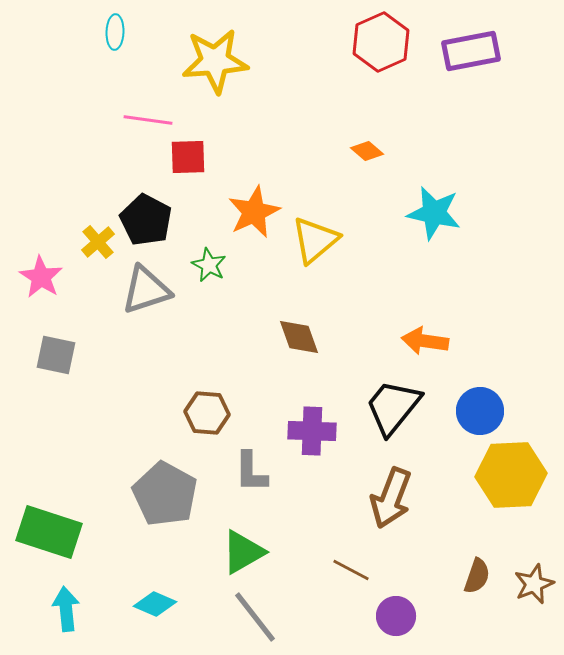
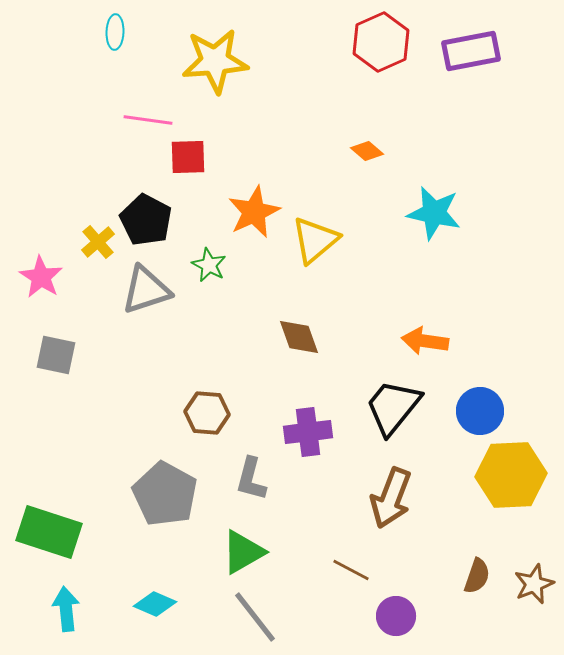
purple cross: moved 4 px left, 1 px down; rotated 9 degrees counterclockwise
gray L-shape: moved 7 px down; rotated 15 degrees clockwise
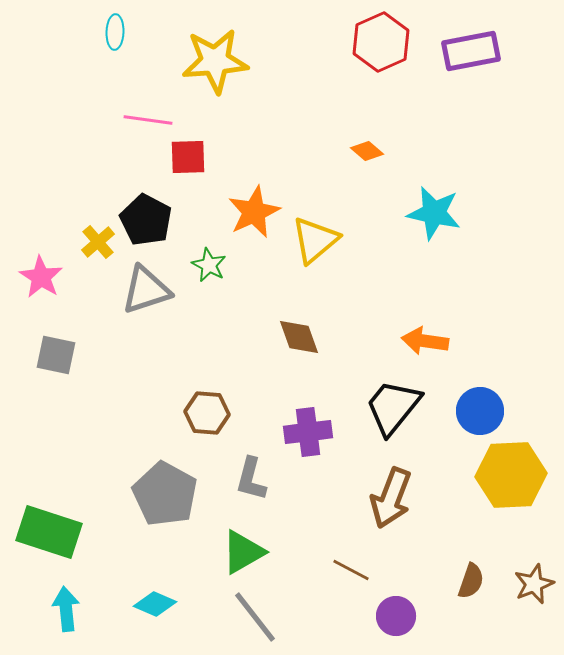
brown semicircle: moved 6 px left, 5 px down
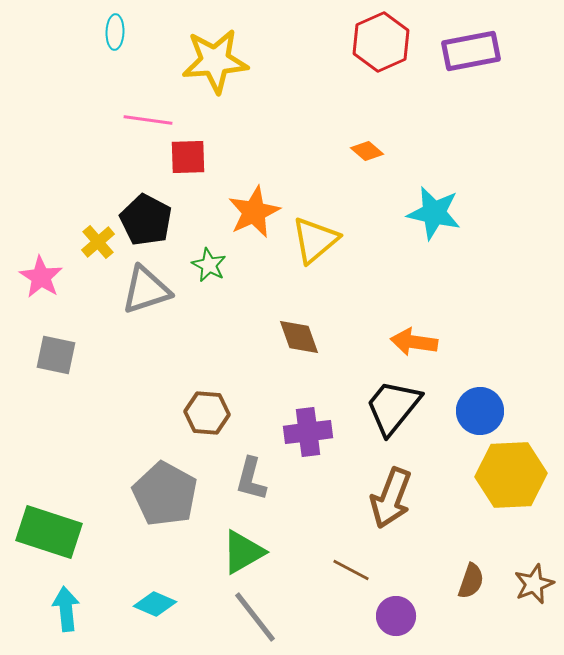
orange arrow: moved 11 px left, 1 px down
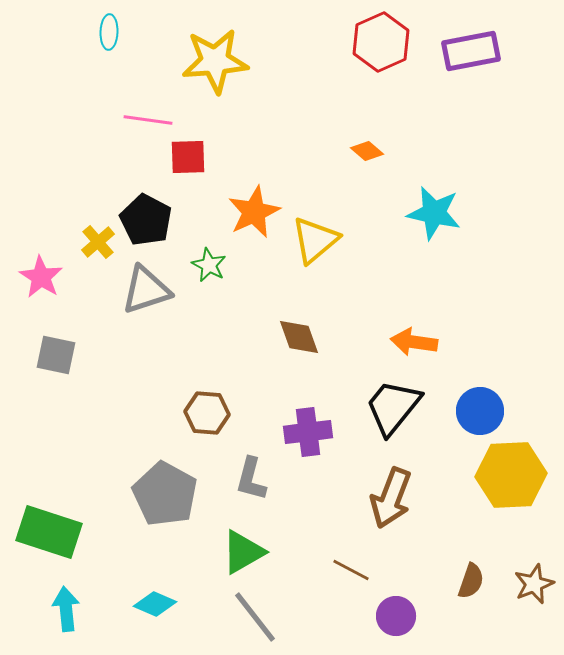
cyan ellipse: moved 6 px left
